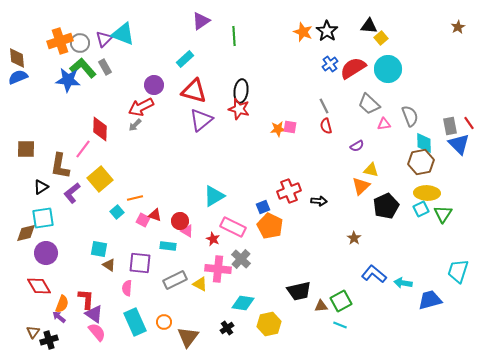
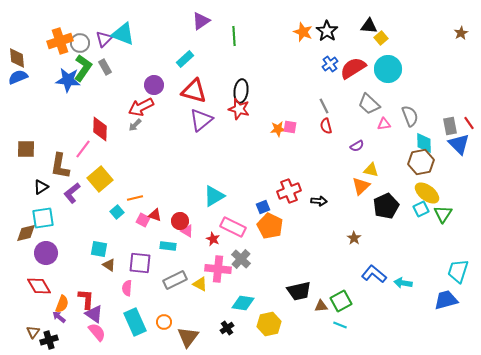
brown star at (458, 27): moved 3 px right, 6 px down
green L-shape at (83, 68): rotated 76 degrees clockwise
yellow ellipse at (427, 193): rotated 35 degrees clockwise
blue trapezoid at (430, 300): moved 16 px right
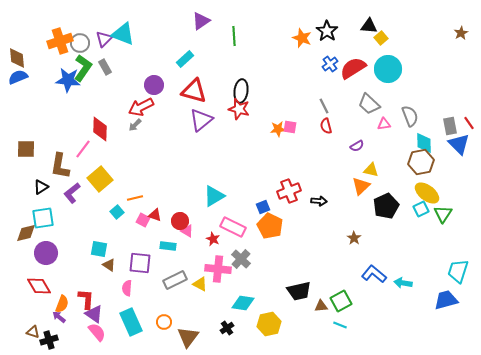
orange star at (303, 32): moved 1 px left, 6 px down
cyan rectangle at (135, 322): moved 4 px left
brown triangle at (33, 332): rotated 48 degrees counterclockwise
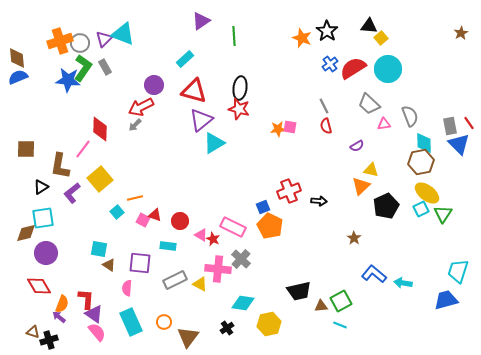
black ellipse at (241, 91): moved 1 px left, 3 px up
cyan triangle at (214, 196): moved 53 px up
pink triangle at (187, 231): moved 14 px right, 4 px down
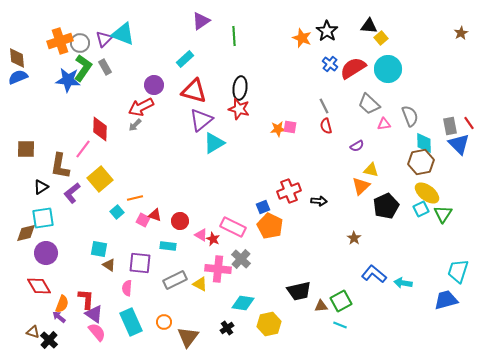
blue cross at (330, 64): rotated 14 degrees counterclockwise
black cross at (49, 340): rotated 30 degrees counterclockwise
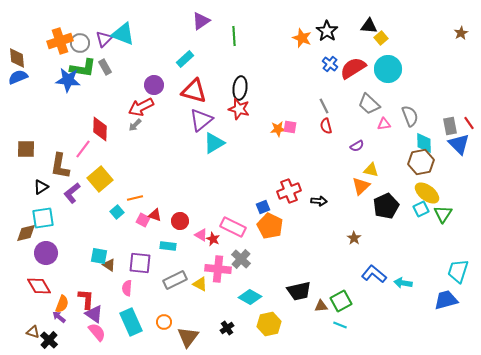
green L-shape at (83, 68): rotated 64 degrees clockwise
cyan square at (99, 249): moved 7 px down
cyan diamond at (243, 303): moved 7 px right, 6 px up; rotated 20 degrees clockwise
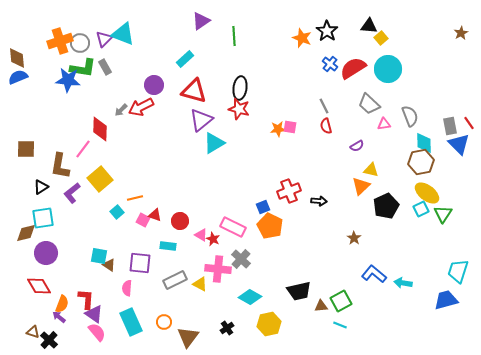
gray arrow at (135, 125): moved 14 px left, 15 px up
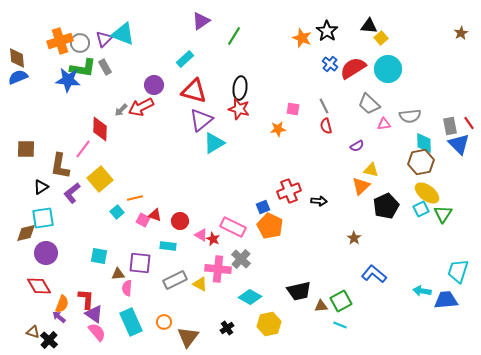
green line at (234, 36): rotated 36 degrees clockwise
gray semicircle at (410, 116): rotated 105 degrees clockwise
pink square at (290, 127): moved 3 px right, 18 px up
brown triangle at (109, 265): moved 9 px right, 9 px down; rotated 40 degrees counterclockwise
cyan arrow at (403, 283): moved 19 px right, 8 px down
blue trapezoid at (446, 300): rotated 10 degrees clockwise
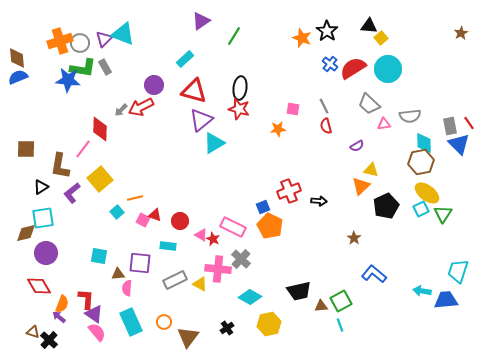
cyan line at (340, 325): rotated 48 degrees clockwise
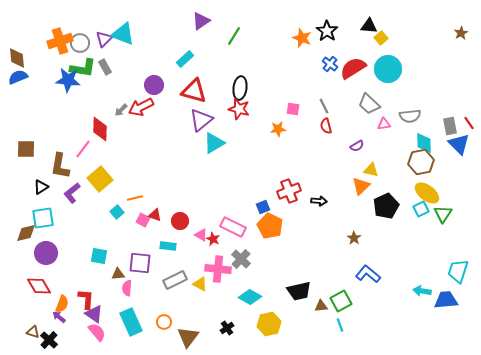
blue L-shape at (374, 274): moved 6 px left
